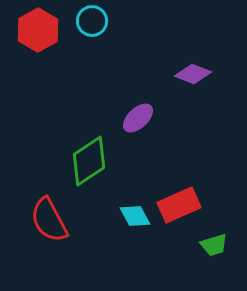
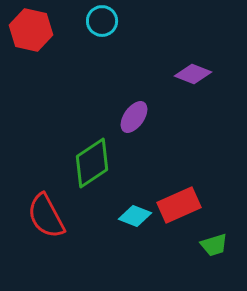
cyan circle: moved 10 px right
red hexagon: moved 7 px left; rotated 18 degrees counterclockwise
purple ellipse: moved 4 px left, 1 px up; rotated 12 degrees counterclockwise
green diamond: moved 3 px right, 2 px down
cyan diamond: rotated 40 degrees counterclockwise
red semicircle: moved 3 px left, 4 px up
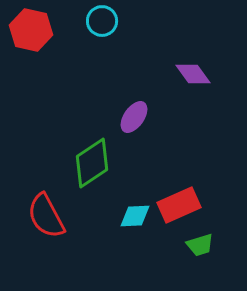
purple diamond: rotated 33 degrees clockwise
cyan diamond: rotated 24 degrees counterclockwise
green trapezoid: moved 14 px left
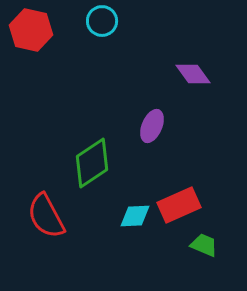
purple ellipse: moved 18 px right, 9 px down; rotated 12 degrees counterclockwise
green trapezoid: moved 4 px right; rotated 140 degrees counterclockwise
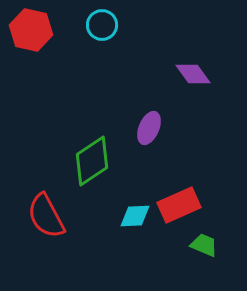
cyan circle: moved 4 px down
purple ellipse: moved 3 px left, 2 px down
green diamond: moved 2 px up
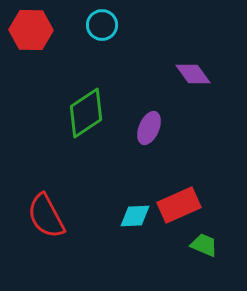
red hexagon: rotated 12 degrees counterclockwise
green diamond: moved 6 px left, 48 px up
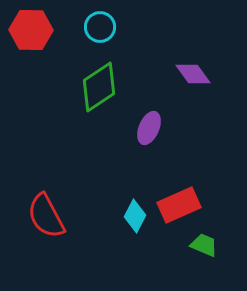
cyan circle: moved 2 px left, 2 px down
green diamond: moved 13 px right, 26 px up
cyan diamond: rotated 60 degrees counterclockwise
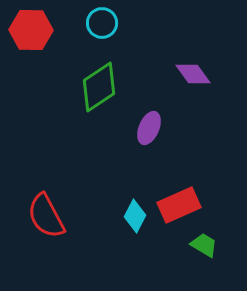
cyan circle: moved 2 px right, 4 px up
green trapezoid: rotated 8 degrees clockwise
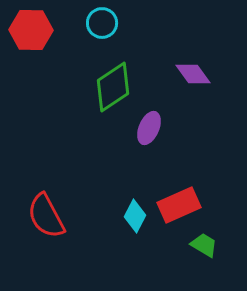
green diamond: moved 14 px right
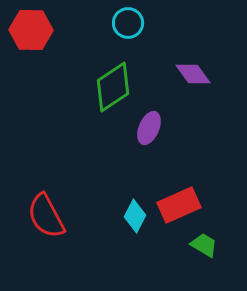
cyan circle: moved 26 px right
